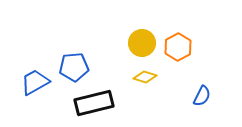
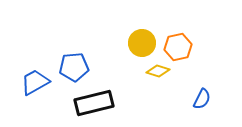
orange hexagon: rotated 16 degrees clockwise
yellow diamond: moved 13 px right, 6 px up
blue semicircle: moved 3 px down
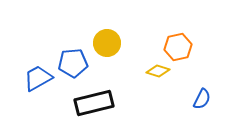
yellow circle: moved 35 px left
blue pentagon: moved 1 px left, 4 px up
blue trapezoid: moved 3 px right, 4 px up
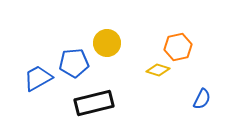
blue pentagon: moved 1 px right
yellow diamond: moved 1 px up
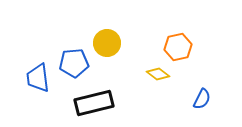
yellow diamond: moved 4 px down; rotated 20 degrees clockwise
blue trapezoid: rotated 68 degrees counterclockwise
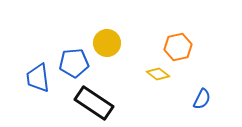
black rectangle: rotated 48 degrees clockwise
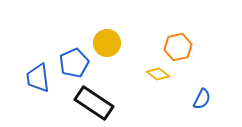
blue pentagon: rotated 20 degrees counterclockwise
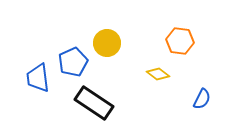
orange hexagon: moved 2 px right, 6 px up; rotated 20 degrees clockwise
blue pentagon: moved 1 px left, 1 px up
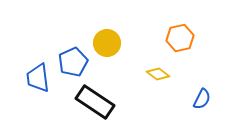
orange hexagon: moved 3 px up; rotated 20 degrees counterclockwise
black rectangle: moved 1 px right, 1 px up
